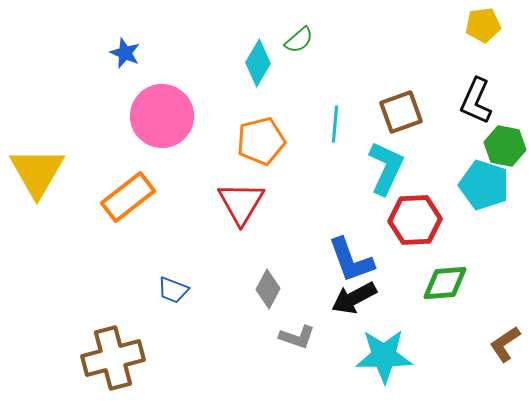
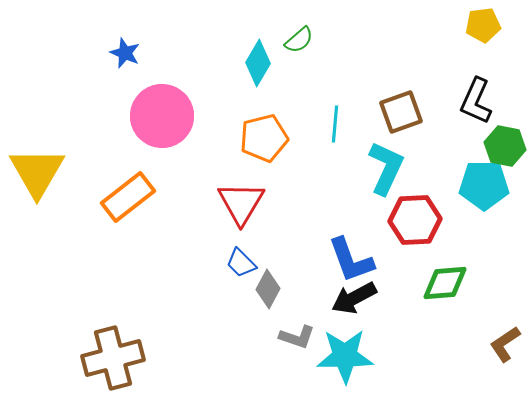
orange pentagon: moved 3 px right, 3 px up
cyan pentagon: rotated 18 degrees counterclockwise
blue trapezoid: moved 68 px right, 27 px up; rotated 24 degrees clockwise
cyan star: moved 39 px left
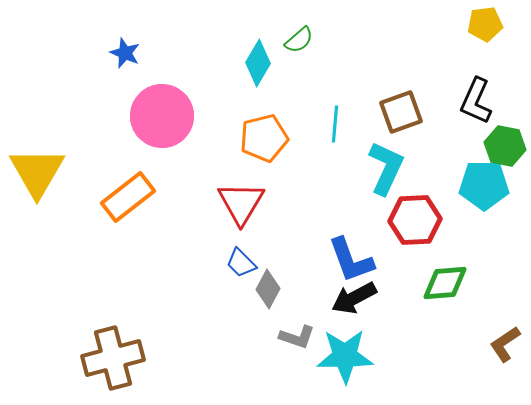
yellow pentagon: moved 2 px right, 1 px up
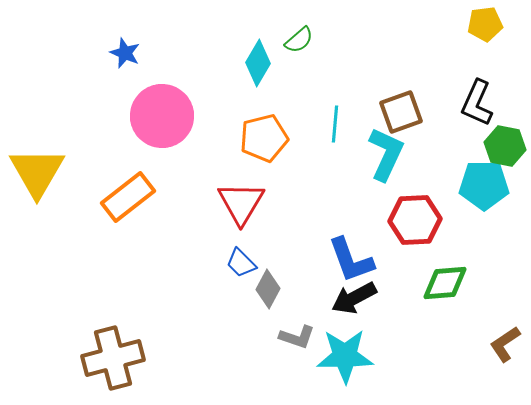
black L-shape: moved 1 px right, 2 px down
cyan L-shape: moved 14 px up
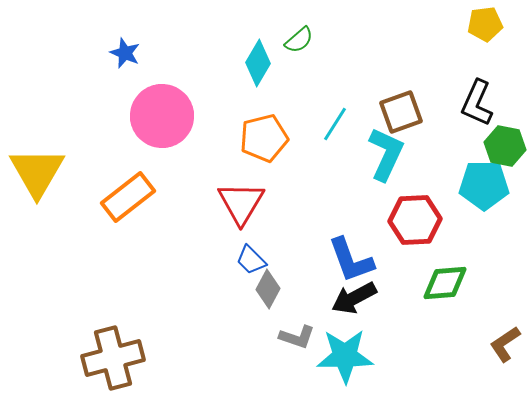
cyan line: rotated 27 degrees clockwise
blue trapezoid: moved 10 px right, 3 px up
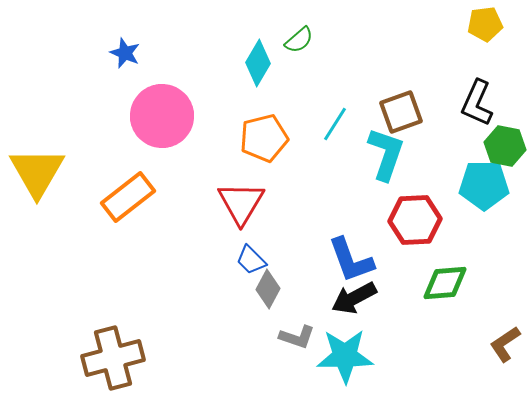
cyan L-shape: rotated 6 degrees counterclockwise
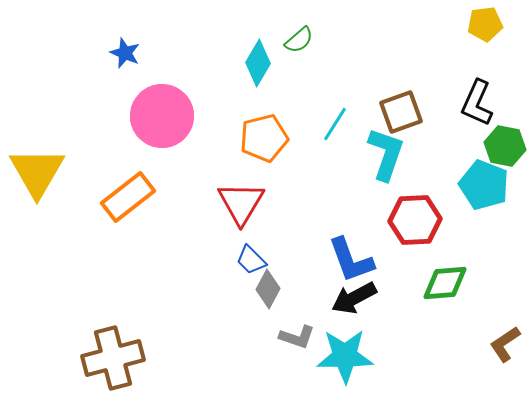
cyan pentagon: rotated 21 degrees clockwise
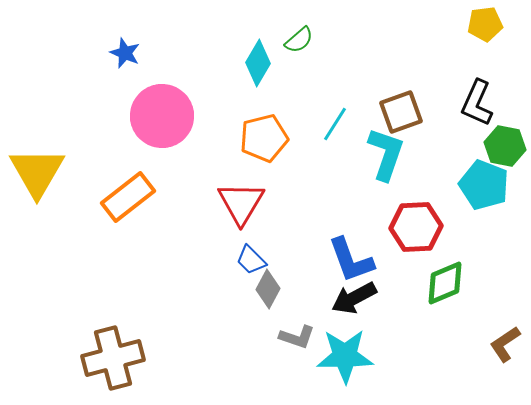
red hexagon: moved 1 px right, 7 px down
green diamond: rotated 18 degrees counterclockwise
